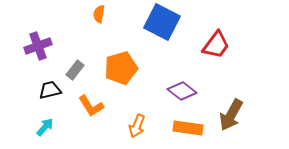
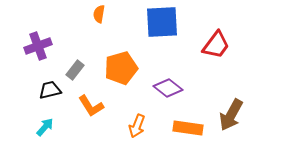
blue square: rotated 30 degrees counterclockwise
purple diamond: moved 14 px left, 3 px up
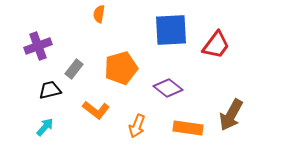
blue square: moved 9 px right, 8 px down
gray rectangle: moved 1 px left, 1 px up
orange L-shape: moved 5 px right, 4 px down; rotated 20 degrees counterclockwise
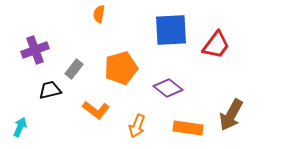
purple cross: moved 3 px left, 4 px down
cyan arrow: moved 25 px left; rotated 18 degrees counterclockwise
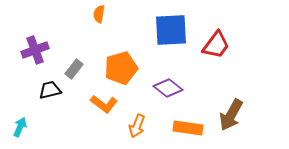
orange L-shape: moved 8 px right, 6 px up
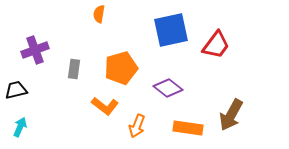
blue square: rotated 9 degrees counterclockwise
gray rectangle: rotated 30 degrees counterclockwise
black trapezoid: moved 34 px left
orange L-shape: moved 1 px right, 2 px down
